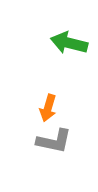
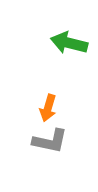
gray L-shape: moved 4 px left
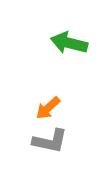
orange arrow: rotated 32 degrees clockwise
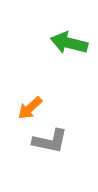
orange arrow: moved 18 px left
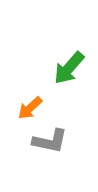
green arrow: moved 25 px down; rotated 63 degrees counterclockwise
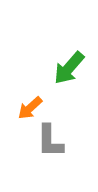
gray L-shape: rotated 78 degrees clockwise
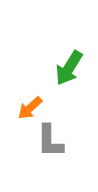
green arrow: rotated 9 degrees counterclockwise
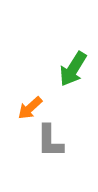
green arrow: moved 4 px right, 1 px down
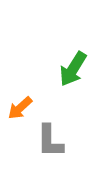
orange arrow: moved 10 px left
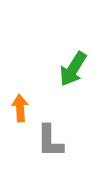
orange arrow: rotated 128 degrees clockwise
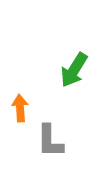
green arrow: moved 1 px right, 1 px down
